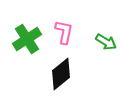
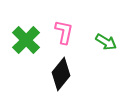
green cross: moved 1 px left, 1 px down; rotated 12 degrees counterclockwise
black diamond: rotated 12 degrees counterclockwise
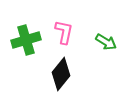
green cross: rotated 28 degrees clockwise
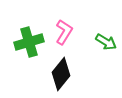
pink L-shape: rotated 20 degrees clockwise
green cross: moved 3 px right, 2 px down
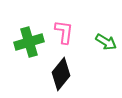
pink L-shape: rotated 25 degrees counterclockwise
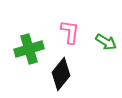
pink L-shape: moved 6 px right
green cross: moved 7 px down
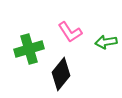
pink L-shape: rotated 140 degrees clockwise
green arrow: rotated 140 degrees clockwise
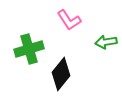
pink L-shape: moved 1 px left, 12 px up
